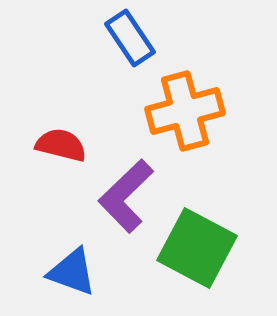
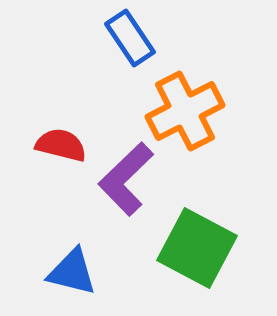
orange cross: rotated 12 degrees counterclockwise
purple L-shape: moved 17 px up
blue triangle: rotated 6 degrees counterclockwise
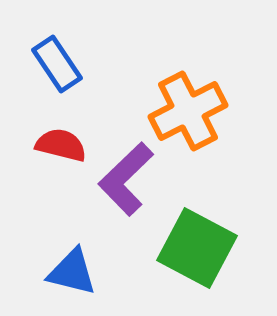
blue rectangle: moved 73 px left, 26 px down
orange cross: moved 3 px right
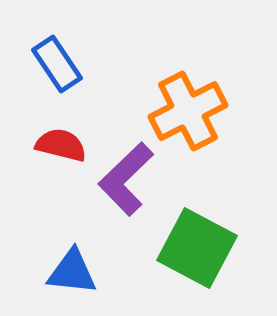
blue triangle: rotated 8 degrees counterclockwise
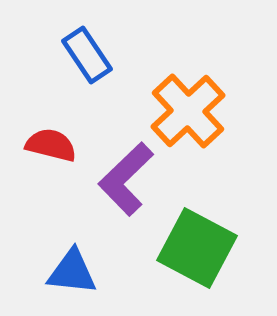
blue rectangle: moved 30 px right, 9 px up
orange cross: rotated 16 degrees counterclockwise
red semicircle: moved 10 px left
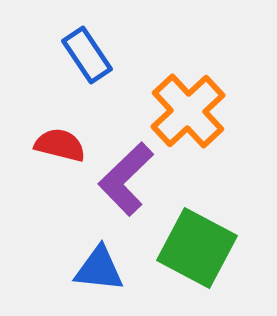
red semicircle: moved 9 px right
blue triangle: moved 27 px right, 3 px up
